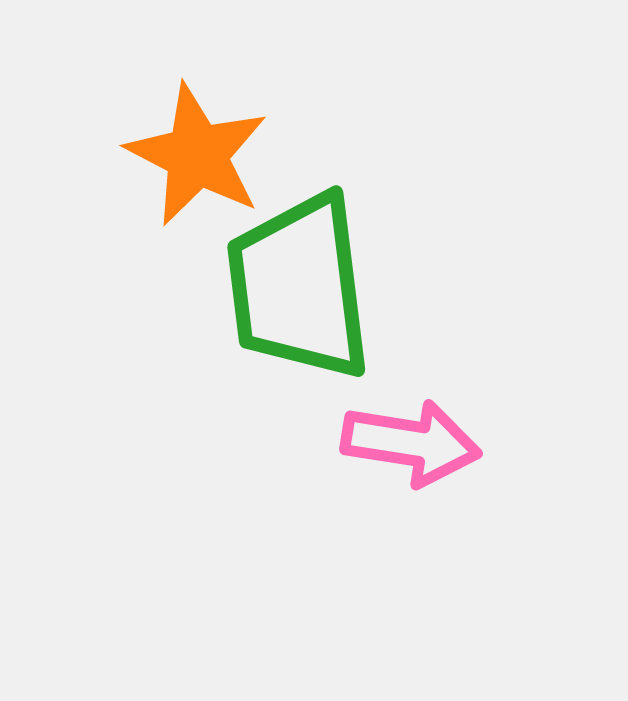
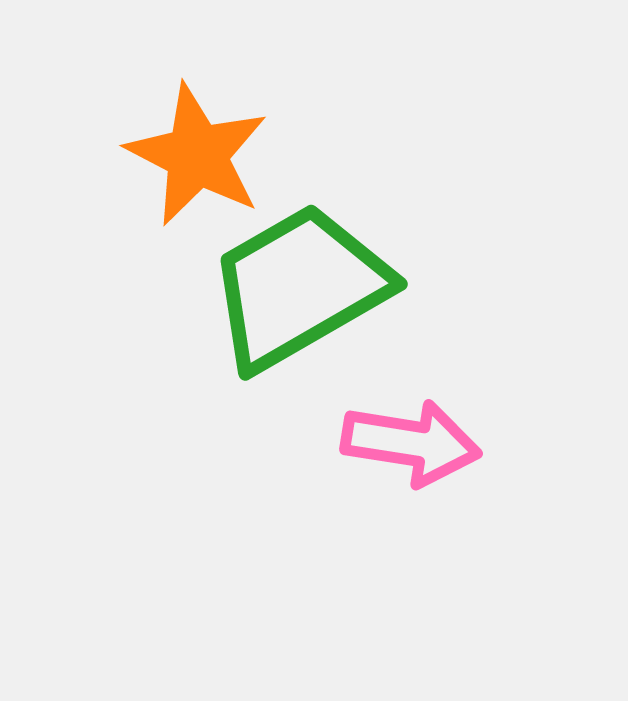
green trapezoid: rotated 67 degrees clockwise
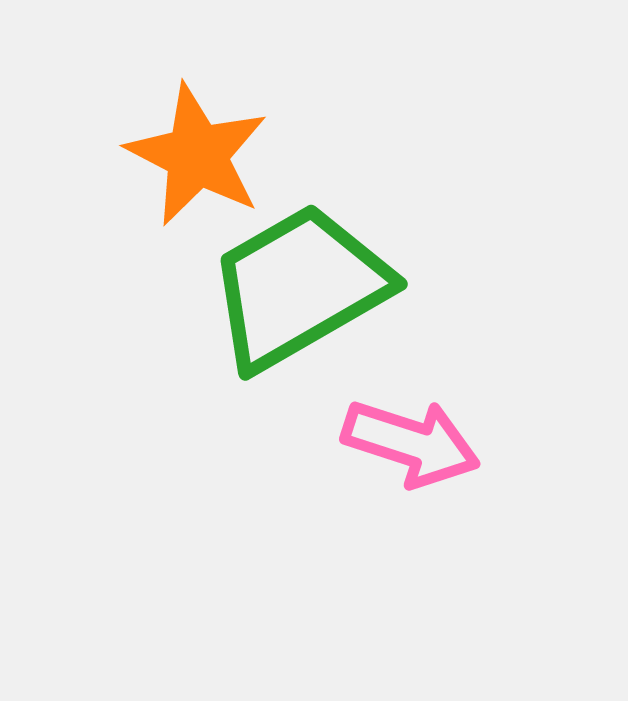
pink arrow: rotated 9 degrees clockwise
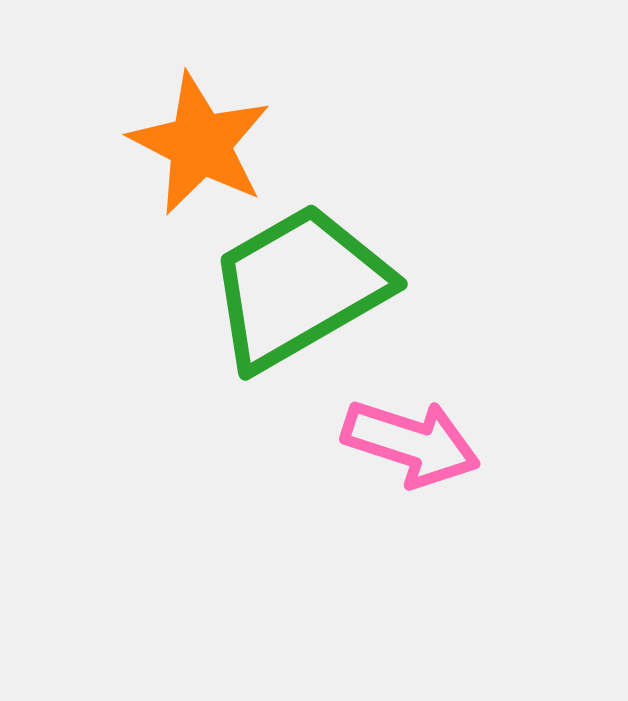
orange star: moved 3 px right, 11 px up
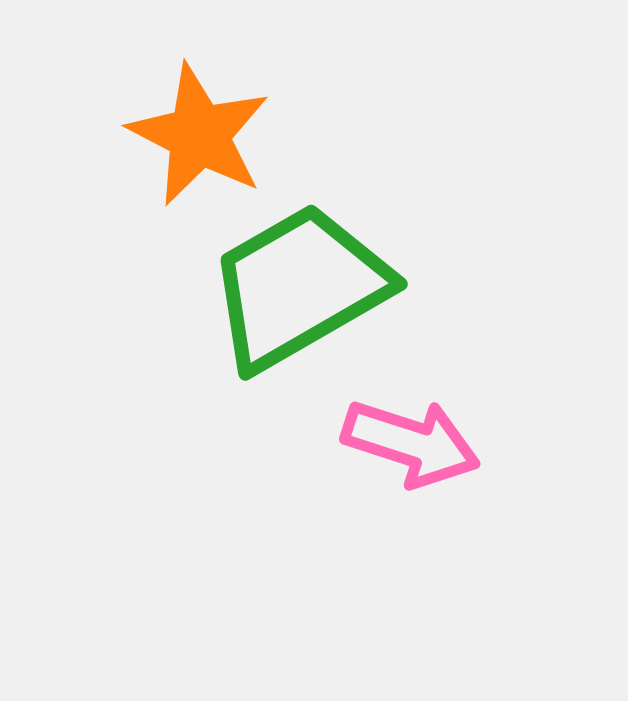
orange star: moved 1 px left, 9 px up
